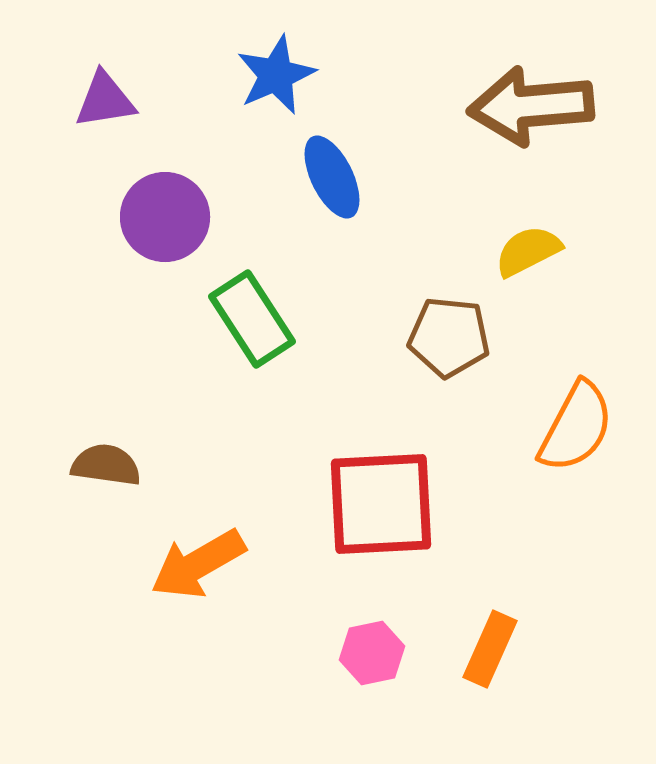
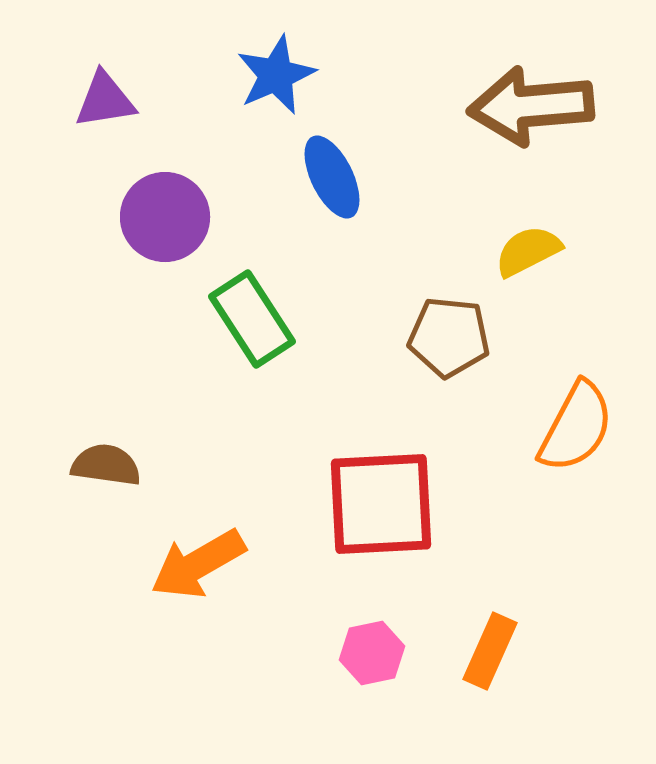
orange rectangle: moved 2 px down
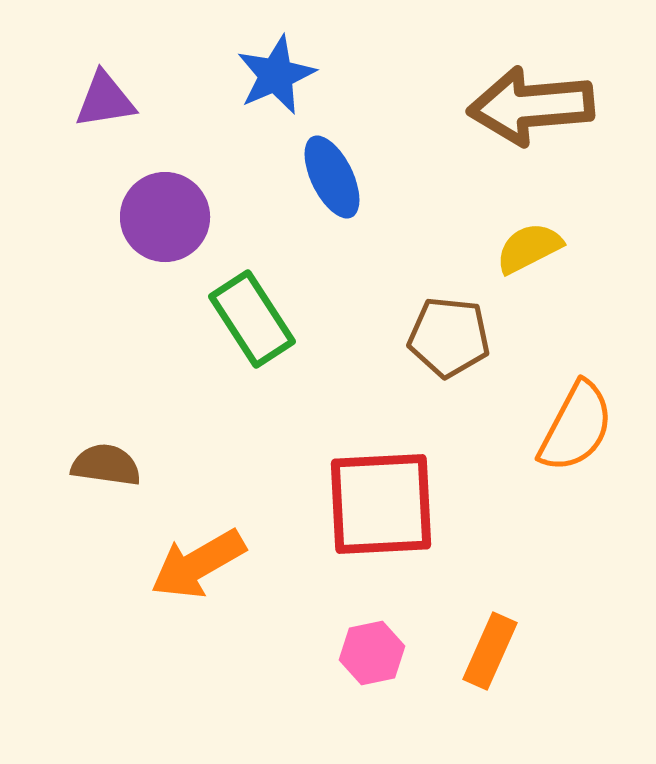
yellow semicircle: moved 1 px right, 3 px up
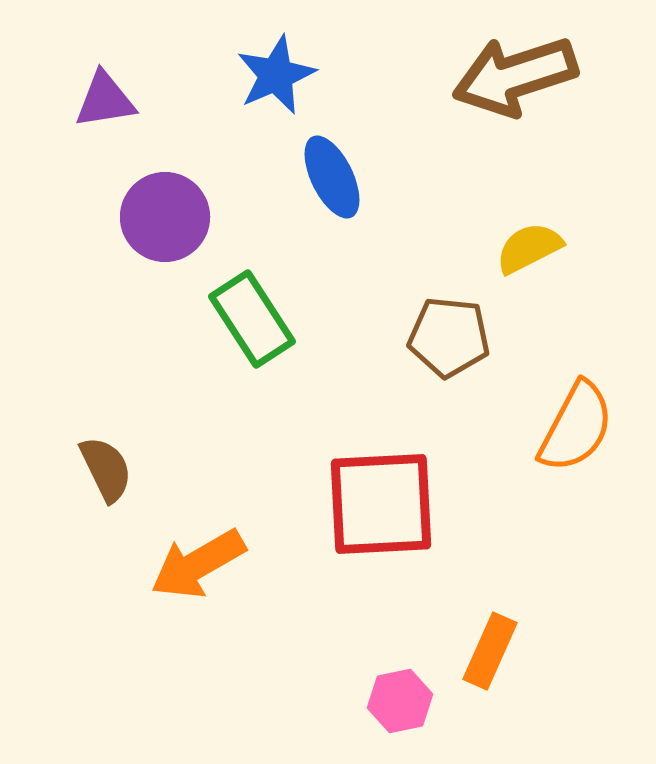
brown arrow: moved 16 px left, 30 px up; rotated 13 degrees counterclockwise
brown semicircle: moved 4 px down; rotated 56 degrees clockwise
pink hexagon: moved 28 px right, 48 px down
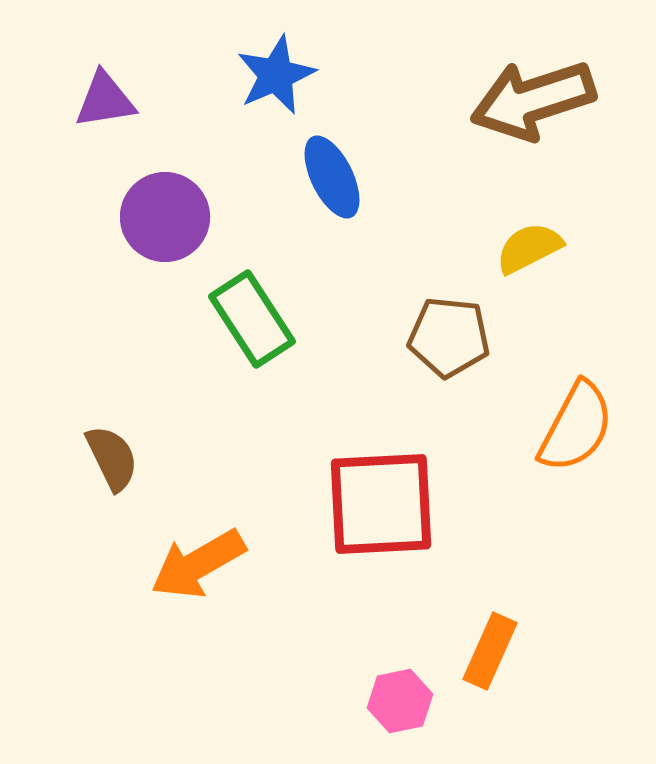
brown arrow: moved 18 px right, 24 px down
brown semicircle: moved 6 px right, 11 px up
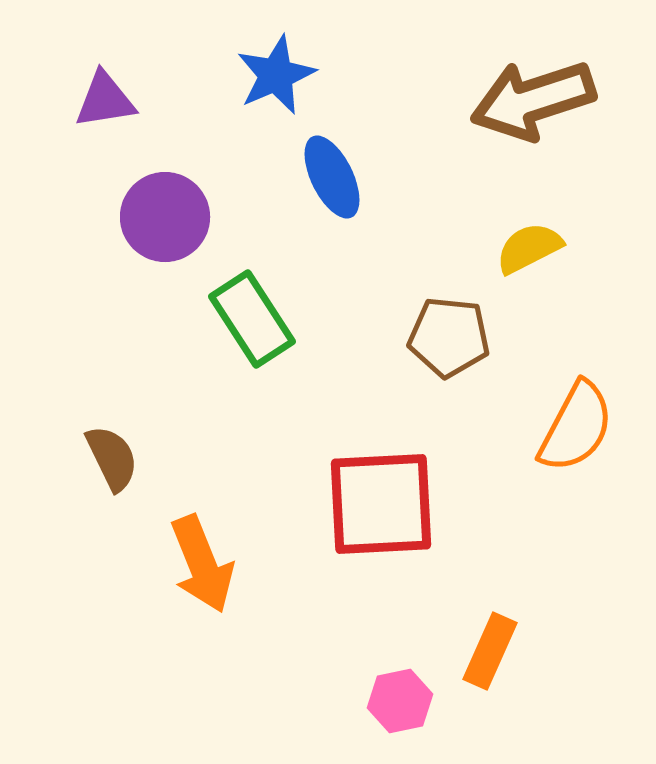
orange arrow: moved 4 px right; rotated 82 degrees counterclockwise
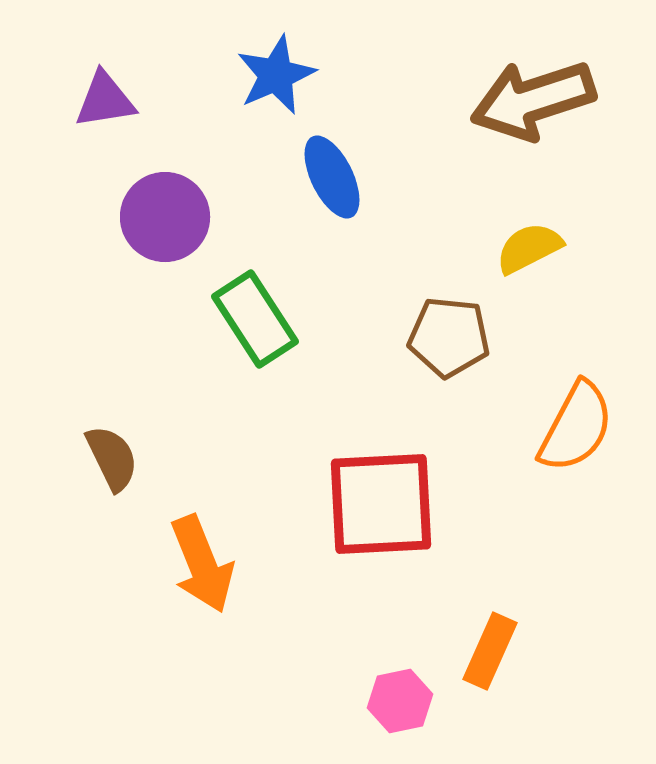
green rectangle: moved 3 px right
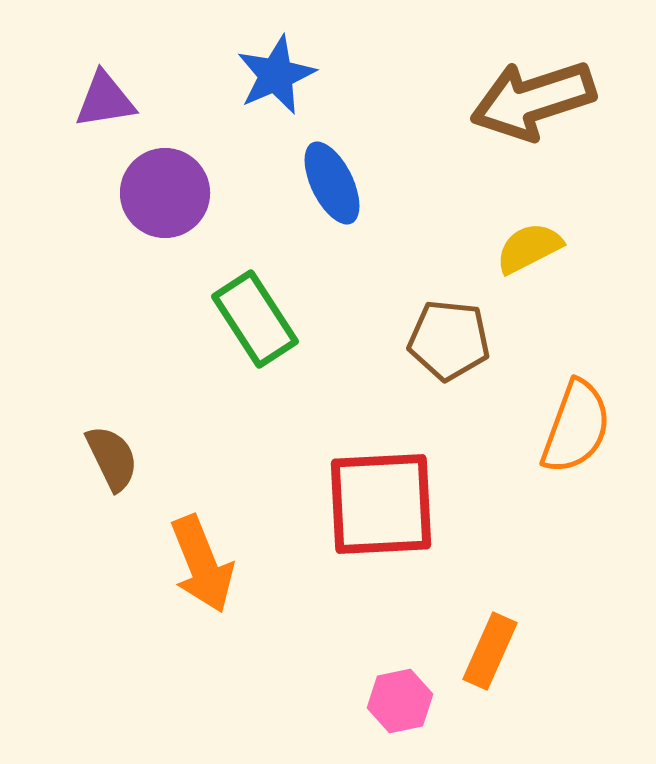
blue ellipse: moved 6 px down
purple circle: moved 24 px up
brown pentagon: moved 3 px down
orange semicircle: rotated 8 degrees counterclockwise
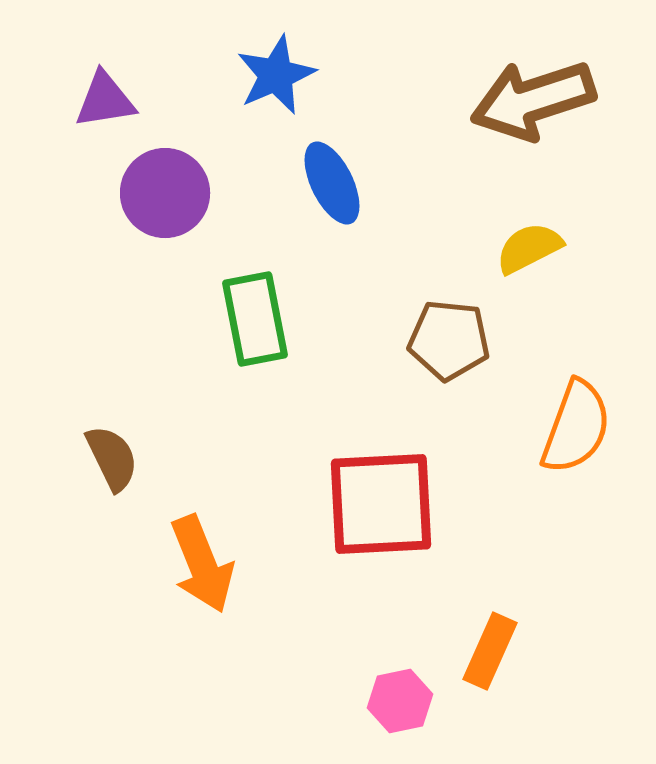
green rectangle: rotated 22 degrees clockwise
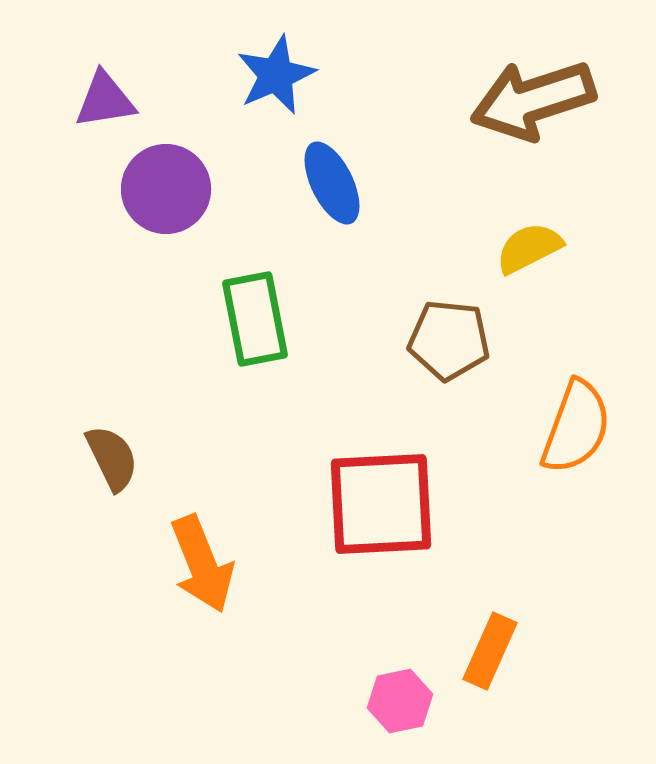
purple circle: moved 1 px right, 4 px up
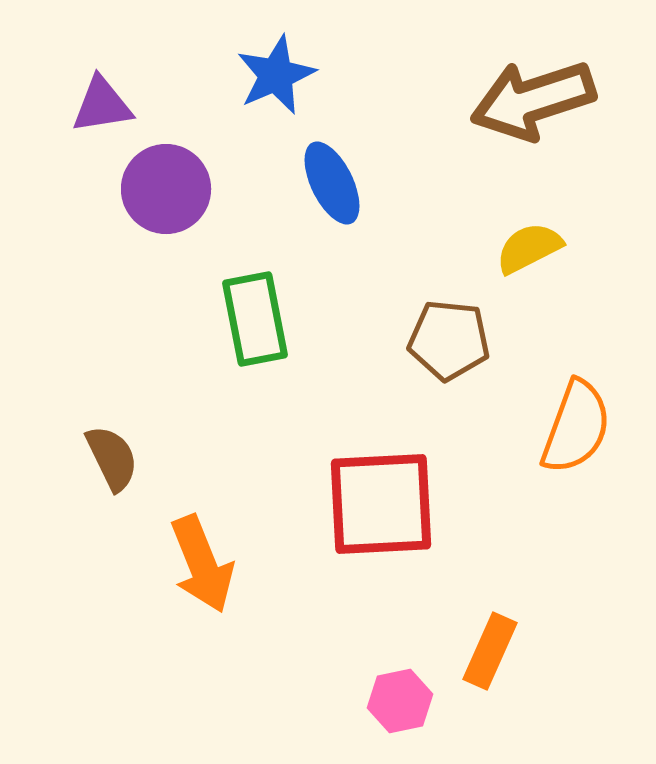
purple triangle: moved 3 px left, 5 px down
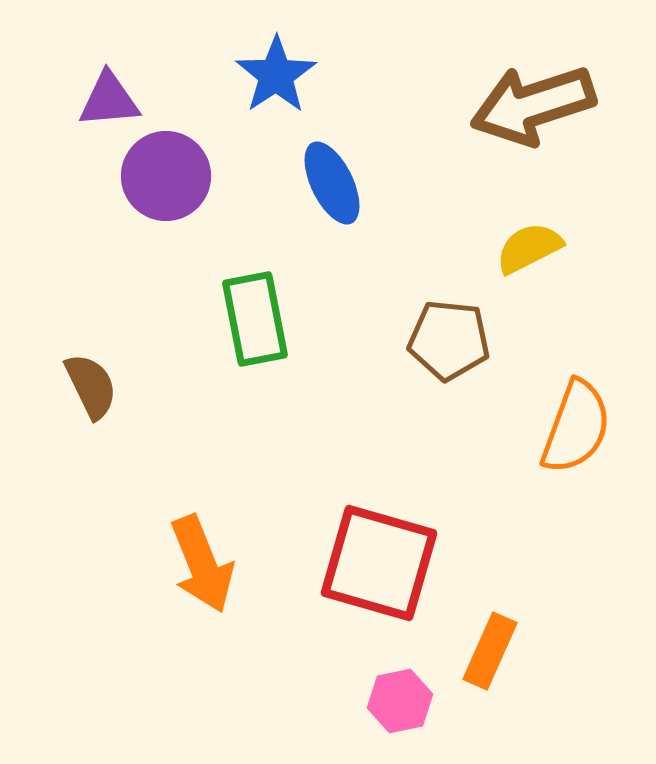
blue star: rotated 10 degrees counterclockwise
brown arrow: moved 5 px down
purple triangle: moved 7 px right, 5 px up; rotated 4 degrees clockwise
purple circle: moved 13 px up
brown semicircle: moved 21 px left, 72 px up
red square: moved 2 px left, 59 px down; rotated 19 degrees clockwise
